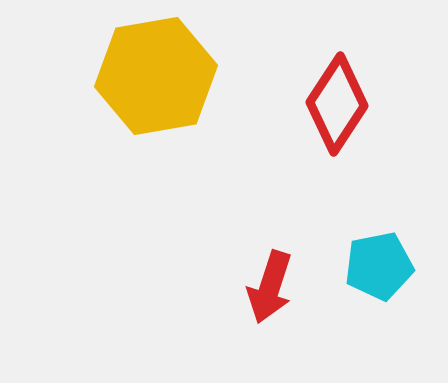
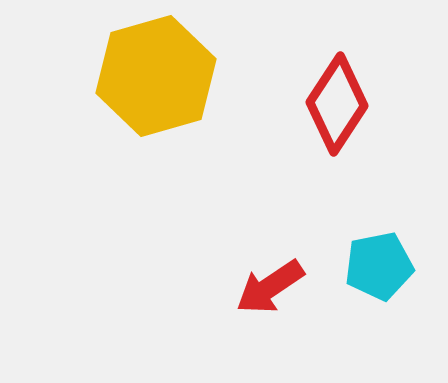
yellow hexagon: rotated 6 degrees counterclockwise
red arrow: rotated 38 degrees clockwise
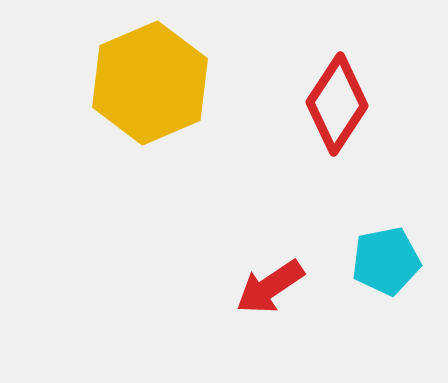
yellow hexagon: moved 6 px left, 7 px down; rotated 7 degrees counterclockwise
cyan pentagon: moved 7 px right, 5 px up
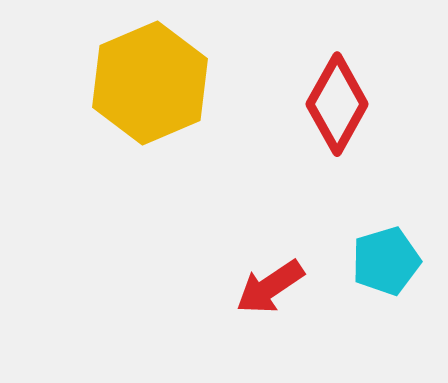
red diamond: rotated 4 degrees counterclockwise
cyan pentagon: rotated 6 degrees counterclockwise
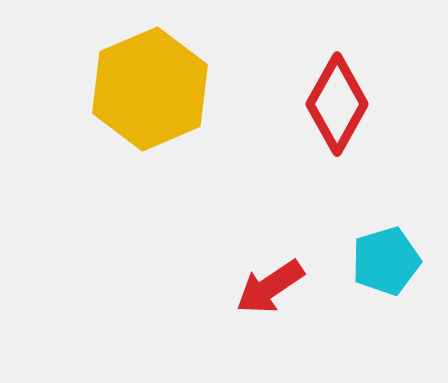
yellow hexagon: moved 6 px down
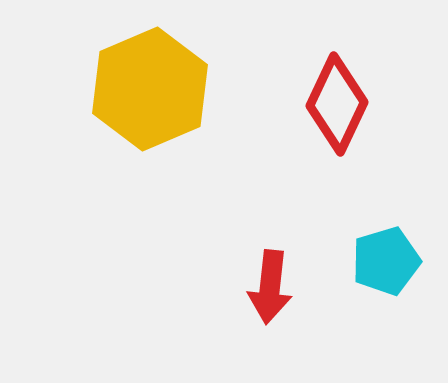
red diamond: rotated 4 degrees counterclockwise
red arrow: rotated 50 degrees counterclockwise
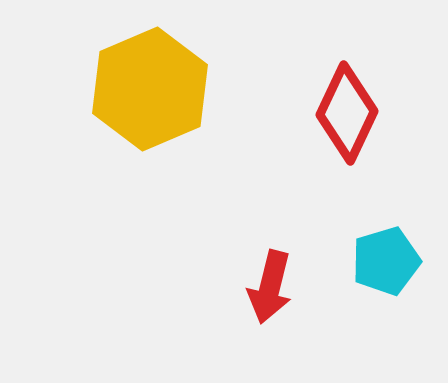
red diamond: moved 10 px right, 9 px down
red arrow: rotated 8 degrees clockwise
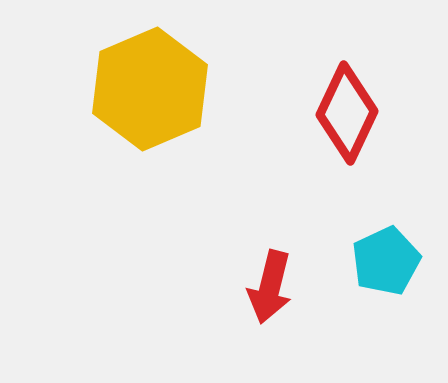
cyan pentagon: rotated 8 degrees counterclockwise
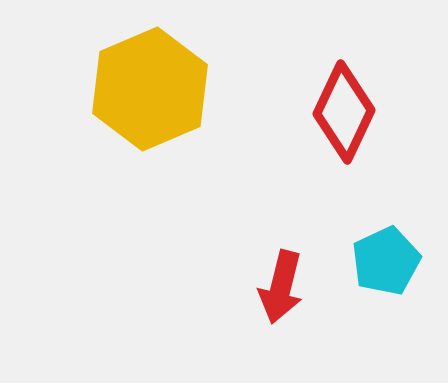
red diamond: moved 3 px left, 1 px up
red arrow: moved 11 px right
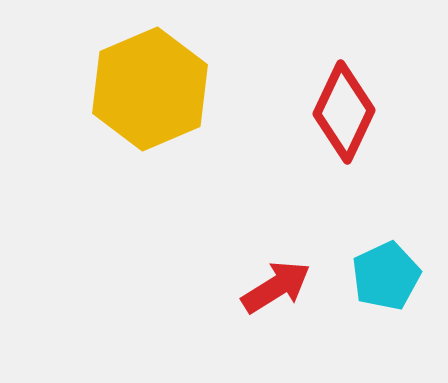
cyan pentagon: moved 15 px down
red arrow: moved 5 px left; rotated 136 degrees counterclockwise
